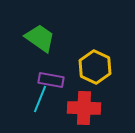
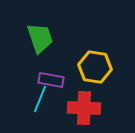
green trapezoid: rotated 36 degrees clockwise
yellow hexagon: rotated 16 degrees counterclockwise
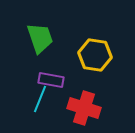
yellow hexagon: moved 12 px up
red cross: rotated 16 degrees clockwise
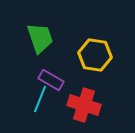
purple rectangle: rotated 20 degrees clockwise
red cross: moved 3 px up
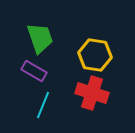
purple rectangle: moved 17 px left, 9 px up
cyan line: moved 3 px right, 6 px down
red cross: moved 8 px right, 12 px up
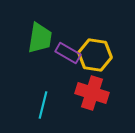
green trapezoid: rotated 28 degrees clockwise
purple rectangle: moved 34 px right, 18 px up
cyan line: rotated 8 degrees counterclockwise
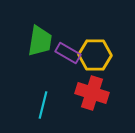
green trapezoid: moved 3 px down
yellow hexagon: rotated 8 degrees counterclockwise
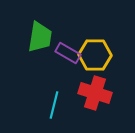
green trapezoid: moved 4 px up
red cross: moved 3 px right
cyan line: moved 11 px right
